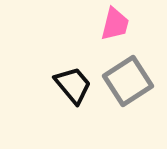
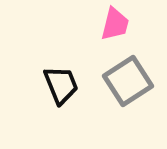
black trapezoid: moved 12 px left; rotated 18 degrees clockwise
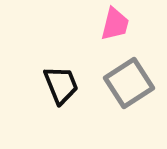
gray square: moved 1 px right, 2 px down
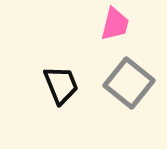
gray square: rotated 18 degrees counterclockwise
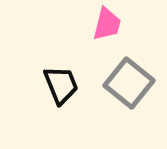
pink trapezoid: moved 8 px left
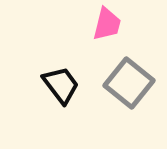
black trapezoid: rotated 15 degrees counterclockwise
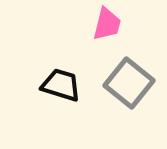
black trapezoid: rotated 36 degrees counterclockwise
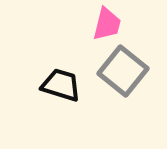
gray square: moved 6 px left, 12 px up
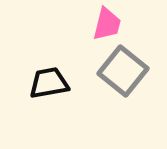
black trapezoid: moved 12 px left, 2 px up; rotated 27 degrees counterclockwise
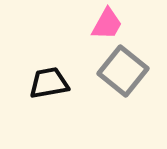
pink trapezoid: rotated 15 degrees clockwise
